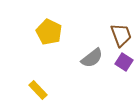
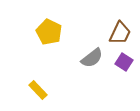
brown trapezoid: moved 1 px left, 2 px up; rotated 45 degrees clockwise
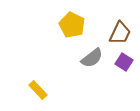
yellow pentagon: moved 23 px right, 7 px up
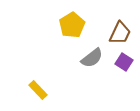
yellow pentagon: rotated 15 degrees clockwise
